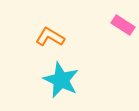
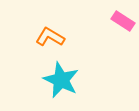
pink rectangle: moved 4 px up
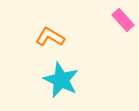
pink rectangle: moved 1 px up; rotated 15 degrees clockwise
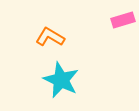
pink rectangle: rotated 65 degrees counterclockwise
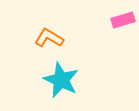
orange L-shape: moved 1 px left, 1 px down
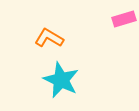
pink rectangle: moved 1 px right, 1 px up
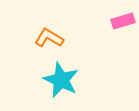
pink rectangle: moved 1 px left, 2 px down
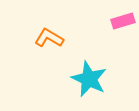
cyan star: moved 28 px right, 1 px up
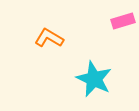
cyan star: moved 5 px right
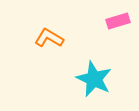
pink rectangle: moved 5 px left
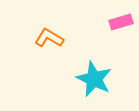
pink rectangle: moved 3 px right, 1 px down
